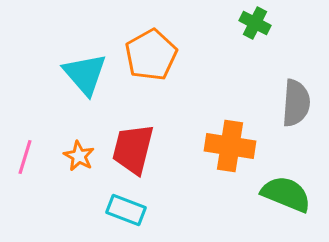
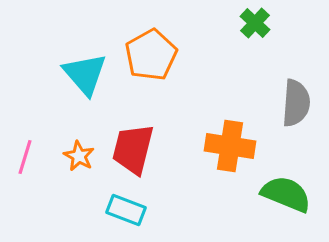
green cross: rotated 16 degrees clockwise
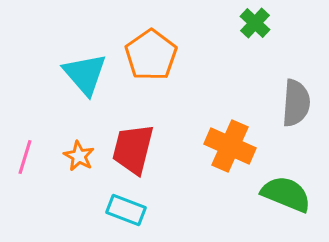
orange pentagon: rotated 6 degrees counterclockwise
orange cross: rotated 15 degrees clockwise
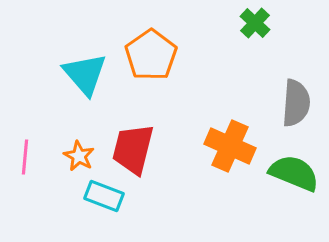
pink line: rotated 12 degrees counterclockwise
green semicircle: moved 8 px right, 21 px up
cyan rectangle: moved 22 px left, 14 px up
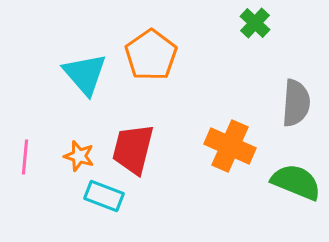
orange star: rotated 12 degrees counterclockwise
green semicircle: moved 2 px right, 9 px down
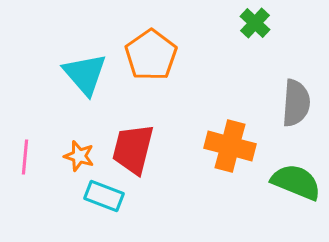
orange cross: rotated 9 degrees counterclockwise
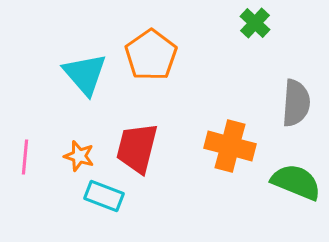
red trapezoid: moved 4 px right, 1 px up
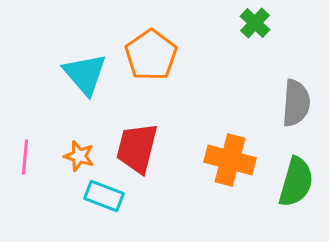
orange cross: moved 14 px down
green semicircle: rotated 84 degrees clockwise
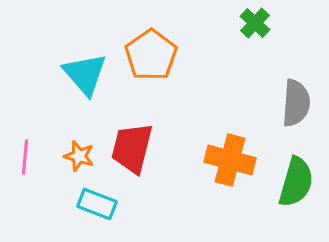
red trapezoid: moved 5 px left
cyan rectangle: moved 7 px left, 8 px down
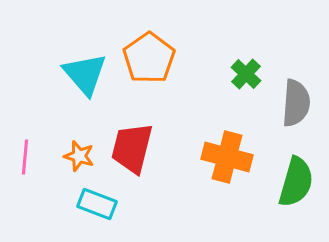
green cross: moved 9 px left, 51 px down
orange pentagon: moved 2 px left, 3 px down
orange cross: moved 3 px left, 3 px up
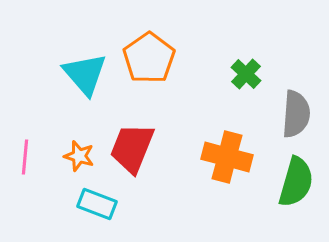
gray semicircle: moved 11 px down
red trapezoid: rotated 8 degrees clockwise
